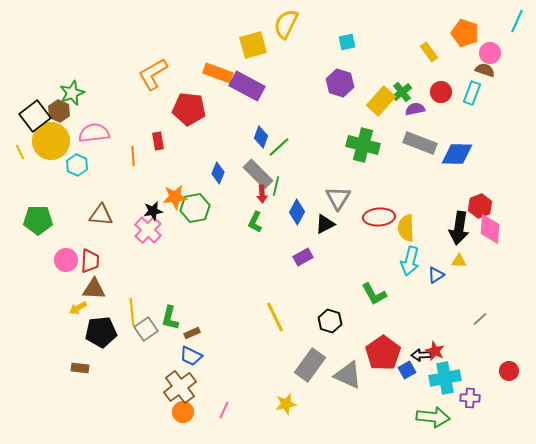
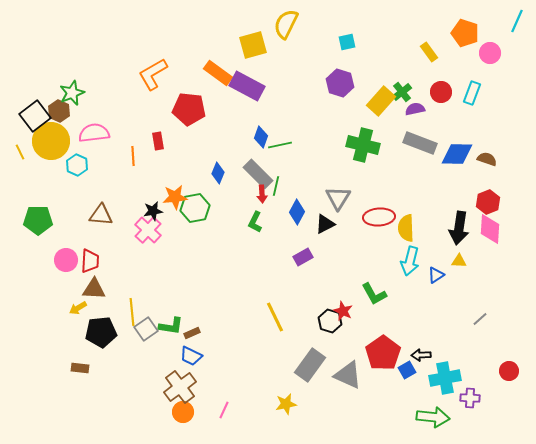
brown semicircle at (485, 70): moved 2 px right, 89 px down
orange rectangle at (218, 73): rotated 16 degrees clockwise
green line at (279, 147): moved 1 px right, 2 px up; rotated 30 degrees clockwise
red hexagon at (480, 206): moved 8 px right, 4 px up
green L-shape at (170, 318): moved 1 px right, 8 px down; rotated 95 degrees counterclockwise
red star at (435, 351): moved 92 px left, 40 px up
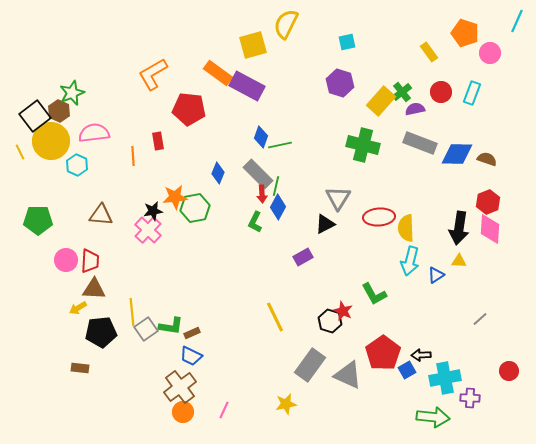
blue diamond at (297, 212): moved 19 px left, 5 px up
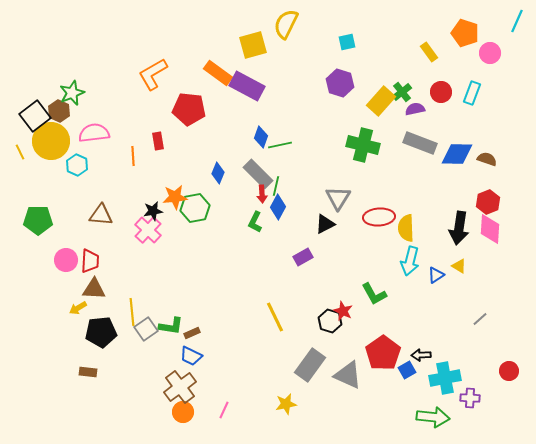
yellow triangle at (459, 261): moved 5 px down; rotated 28 degrees clockwise
brown rectangle at (80, 368): moved 8 px right, 4 px down
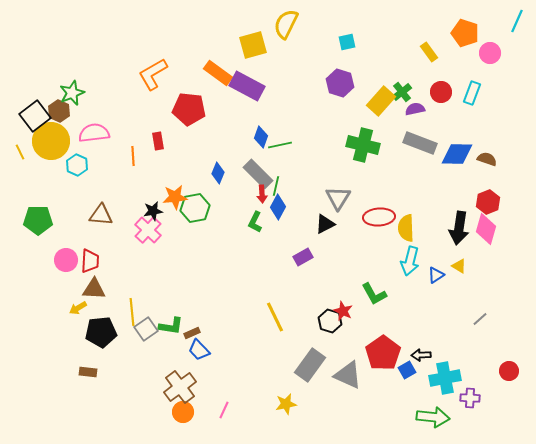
pink diamond at (490, 229): moved 4 px left; rotated 12 degrees clockwise
blue trapezoid at (191, 356): moved 8 px right, 6 px up; rotated 20 degrees clockwise
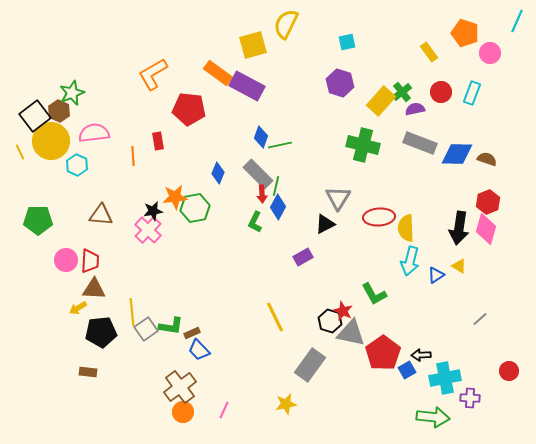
gray triangle at (348, 375): moved 3 px right, 42 px up; rotated 12 degrees counterclockwise
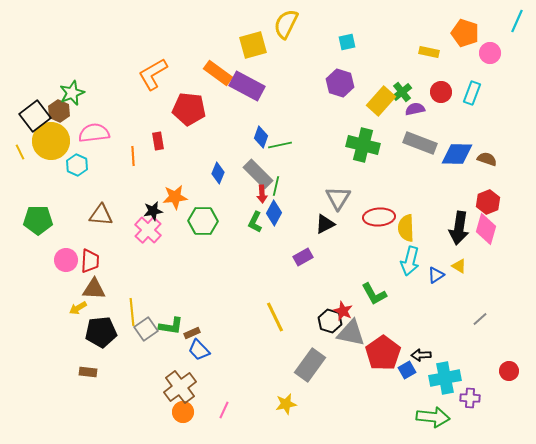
yellow rectangle at (429, 52): rotated 42 degrees counterclockwise
blue diamond at (278, 207): moved 4 px left, 6 px down
green hexagon at (195, 208): moved 8 px right, 13 px down; rotated 12 degrees clockwise
